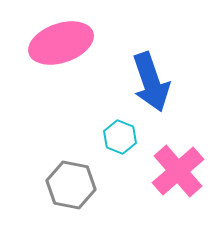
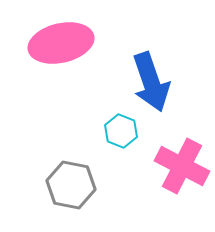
pink ellipse: rotated 6 degrees clockwise
cyan hexagon: moved 1 px right, 6 px up
pink cross: moved 4 px right, 5 px up; rotated 22 degrees counterclockwise
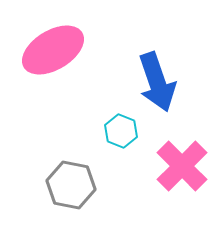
pink ellipse: moved 8 px left, 7 px down; rotated 18 degrees counterclockwise
blue arrow: moved 6 px right
pink cross: rotated 18 degrees clockwise
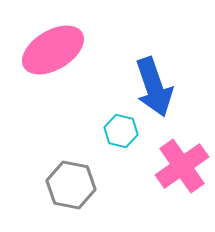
blue arrow: moved 3 px left, 5 px down
cyan hexagon: rotated 8 degrees counterclockwise
pink cross: rotated 10 degrees clockwise
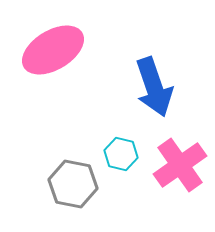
cyan hexagon: moved 23 px down
pink cross: moved 2 px left, 1 px up
gray hexagon: moved 2 px right, 1 px up
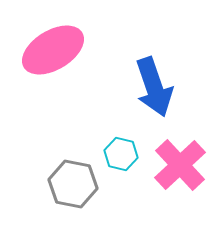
pink cross: rotated 8 degrees counterclockwise
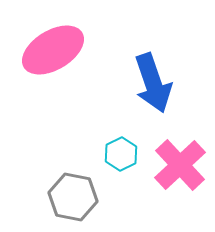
blue arrow: moved 1 px left, 4 px up
cyan hexagon: rotated 20 degrees clockwise
gray hexagon: moved 13 px down
